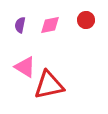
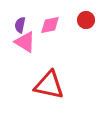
pink triangle: moved 25 px up
red triangle: rotated 24 degrees clockwise
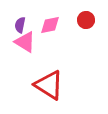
red triangle: rotated 20 degrees clockwise
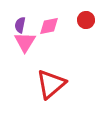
pink diamond: moved 1 px left, 1 px down
pink triangle: rotated 30 degrees clockwise
red triangle: moved 2 px right, 1 px up; rotated 48 degrees clockwise
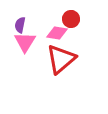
red circle: moved 15 px left, 1 px up
pink diamond: moved 8 px right, 7 px down; rotated 20 degrees clockwise
red triangle: moved 10 px right, 25 px up
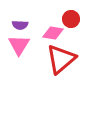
purple semicircle: rotated 98 degrees counterclockwise
pink diamond: moved 4 px left
pink triangle: moved 6 px left, 3 px down
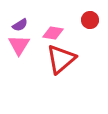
red circle: moved 19 px right, 1 px down
purple semicircle: rotated 35 degrees counterclockwise
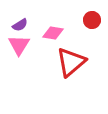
red circle: moved 2 px right
red triangle: moved 10 px right, 3 px down
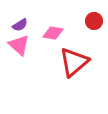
red circle: moved 2 px right, 1 px down
pink triangle: rotated 20 degrees counterclockwise
red triangle: moved 3 px right
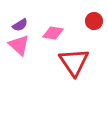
red triangle: rotated 24 degrees counterclockwise
